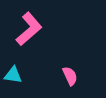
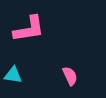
pink L-shape: rotated 32 degrees clockwise
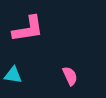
pink L-shape: moved 1 px left
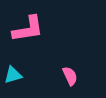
cyan triangle: rotated 24 degrees counterclockwise
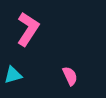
pink L-shape: rotated 48 degrees counterclockwise
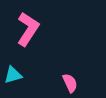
pink semicircle: moved 7 px down
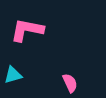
pink L-shape: moved 1 px left, 1 px down; rotated 112 degrees counterclockwise
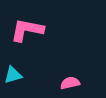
pink semicircle: rotated 78 degrees counterclockwise
